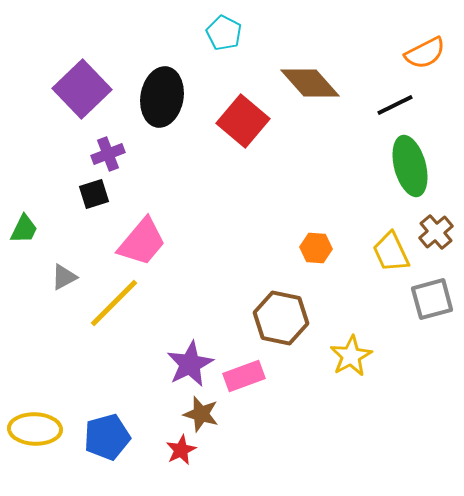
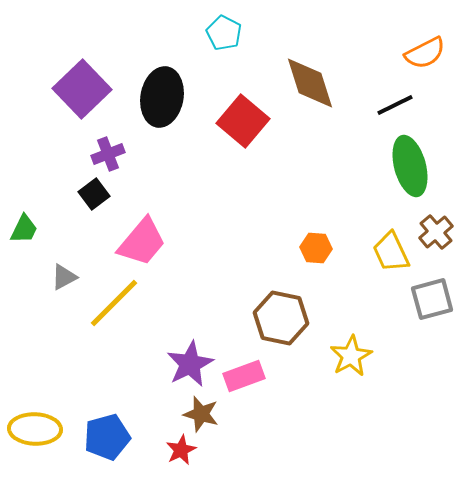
brown diamond: rotated 24 degrees clockwise
black square: rotated 20 degrees counterclockwise
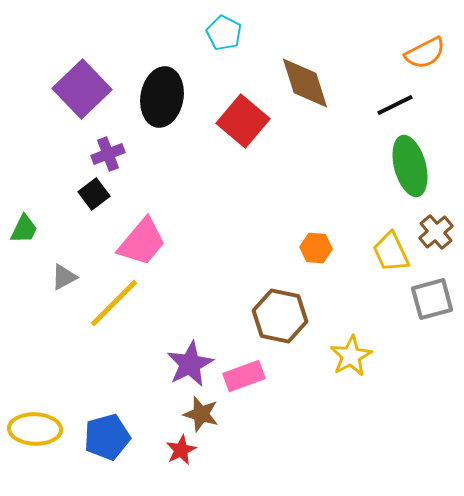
brown diamond: moved 5 px left
brown hexagon: moved 1 px left, 2 px up
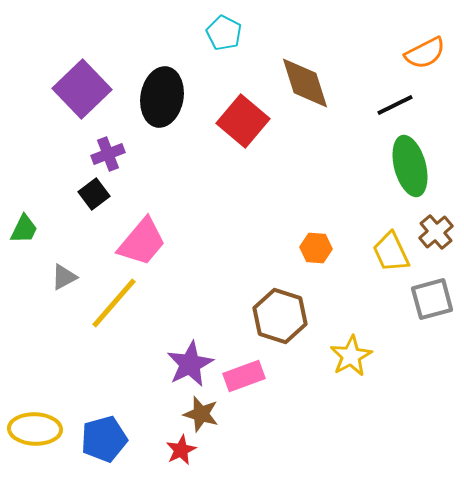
yellow line: rotated 4 degrees counterclockwise
brown hexagon: rotated 6 degrees clockwise
blue pentagon: moved 3 px left, 2 px down
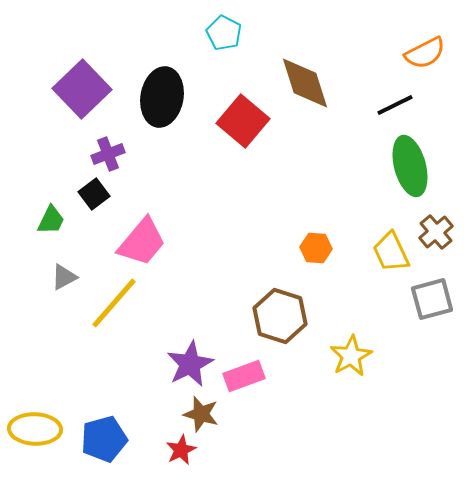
green trapezoid: moved 27 px right, 9 px up
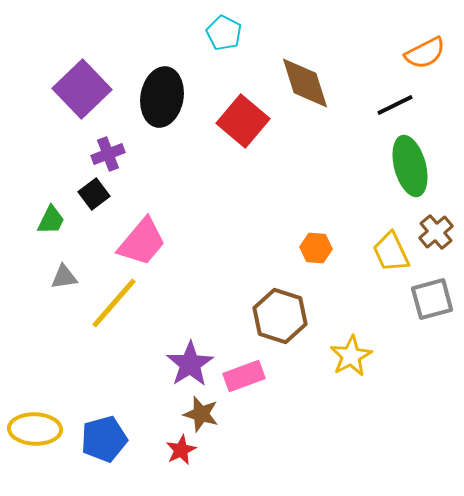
gray triangle: rotated 20 degrees clockwise
purple star: rotated 6 degrees counterclockwise
